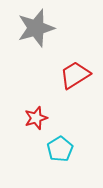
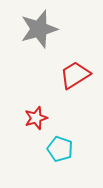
gray star: moved 3 px right, 1 px down
cyan pentagon: rotated 20 degrees counterclockwise
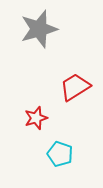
red trapezoid: moved 12 px down
cyan pentagon: moved 5 px down
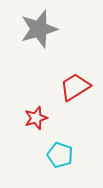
cyan pentagon: moved 1 px down
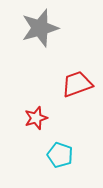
gray star: moved 1 px right, 1 px up
red trapezoid: moved 2 px right, 3 px up; rotated 12 degrees clockwise
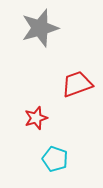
cyan pentagon: moved 5 px left, 4 px down
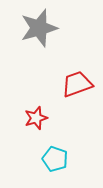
gray star: moved 1 px left
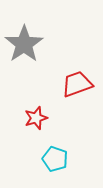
gray star: moved 15 px left, 16 px down; rotated 18 degrees counterclockwise
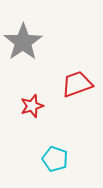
gray star: moved 1 px left, 2 px up
red star: moved 4 px left, 12 px up
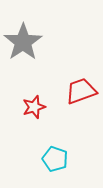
red trapezoid: moved 4 px right, 7 px down
red star: moved 2 px right, 1 px down
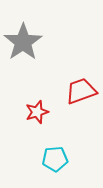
red star: moved 3 px right, 5 px down
cyan pentagon: rotated 25 degrees counterclockwise
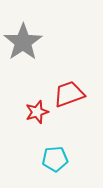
red trapezoid: moved 12 px left, 3 px down
